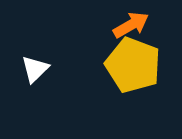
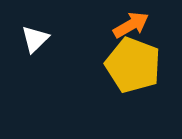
white triangle: moved 30 px up
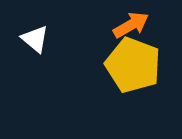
white triangle: rotated 36 degrees counterclockwise
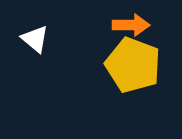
orange arrow: rotated 30 degrees clockwise
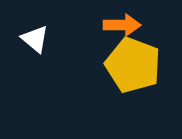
orange arrow: moved 9 px left
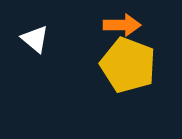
yellow pentagon: moved 5 px left
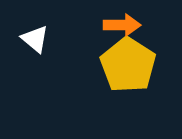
yellow pentagon: rotated 12 degrees clockwise
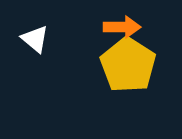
orange arrow: moved 2 px down
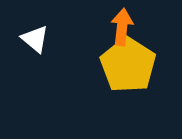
orange arrow: rotated 84 degrees counterclockwise
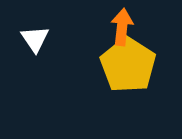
white triangle: rotated 16 degrees clockwise
